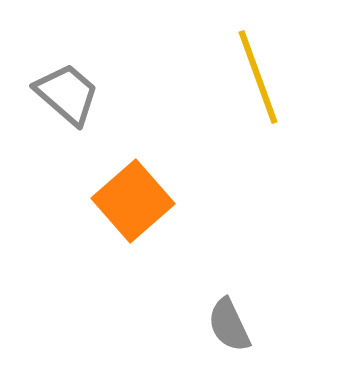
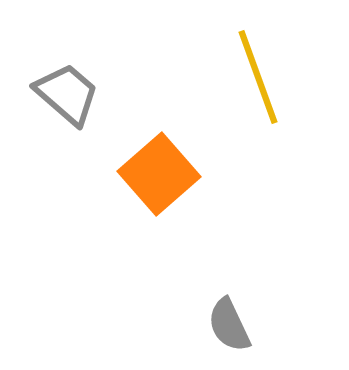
orange square: moved 26 px right, 27 px up
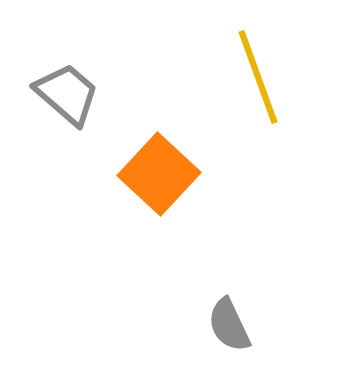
orange square: rotated 6 degrees counterclockwise
